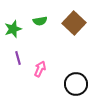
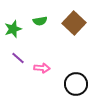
purple line: rotated 32 degrees counterclockwise
pink arrow: moved 2 px right, 1 px up; rotated 70 degrees clockwise
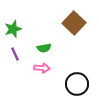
green semicircle: moved 4 px right, 27 px down
purple line: moved 3 px left, 4 px up; rotated 24 degrees clockwise
black circle: moved 1 px right
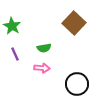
green star: moved 1 px left, 3 px up; rotated 24 degrees counterclockwise
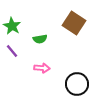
brown square: rotated 10 degrees counterclockwise
green semicircle: moved 4 px left, 9 px up
purple line: moved 3 px left, 3 px up; rotated 16 degrees counterclockwise
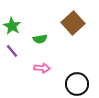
brown square: moved 1 px left; rotated 15 degrees clockwise
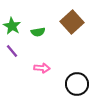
brown square: moved 1 px left, 1 px up
green semicircle: moved 2 px left, 7 px up
